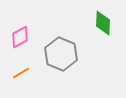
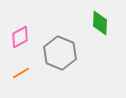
green diamond: moved 3 px left
gray hexagon: moved 1 px left, 1 px up
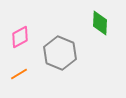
orange line: moved 2 px left, 1 px down
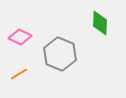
pink diamond: rotated 55 degrees clockwise
gray hexagon: moved 1 px down
